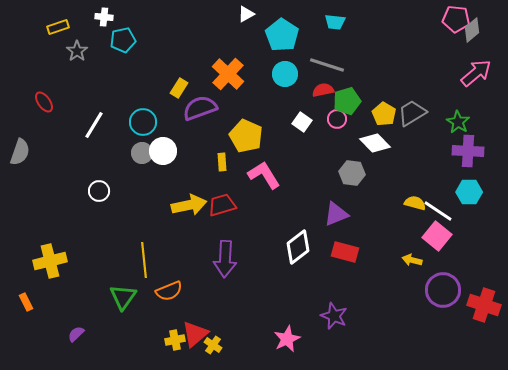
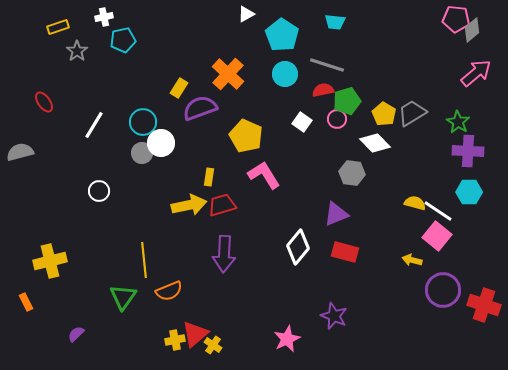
white cross at (104, 17): rotated 18 degrees counterclockwise
white circle at (163, 151): moved 2 px left, 8 px up
gray semicircle at (20, 152): rotated 124 degrees counterclockwise
yellow rectangle at (222, 162): moved 13 px left, 15 px down; rotated 12 degrees clockwise
white diamond at (298, 247): rotated 12 degrees counterclockwise
purple arrow at (225, 259): moved 1 px left, 5 px up
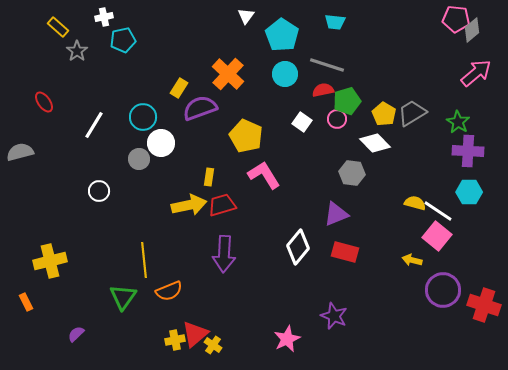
white triangle at (246, 14): moved 2 px down; rotated 24 degrees counterclockwise
yellow rectangle at (58, 27): rotated 60 degrees clockwise
cyan circle at (143, 122): moved 5 px up
gray circle at (142, 153): moved 3 px left, 6 px down
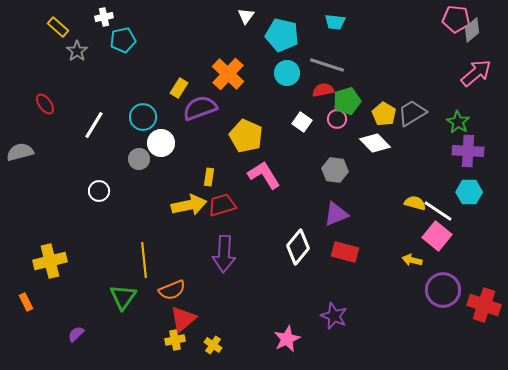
cyan pentagon at (282, 35): rotated 20 degrees counterclockwise
cyan circle at (285, 74): moved 2 px right, 1 px up
red ellipse at (44, 102): moved 1 px right, 2 px down
gray hexagon at (352, 173): moved 17 px left, 3 px up
orange semicircle at (169, 291): moved 3 px right, 1 px up
red triangle at (195, 334): moved 12 px left, 15 px up
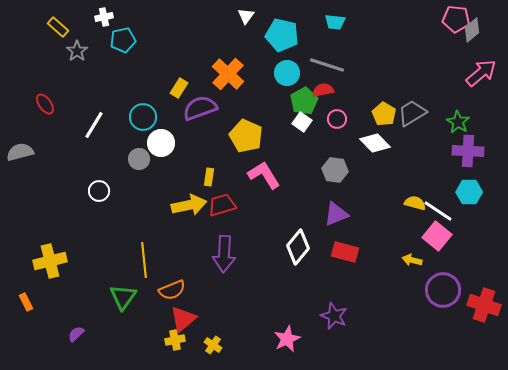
pink arrow at (476, 73): moved 5 px right
green pentagon at (347, 101): moved 43 px left; rotated 12 degrees counterclockwise
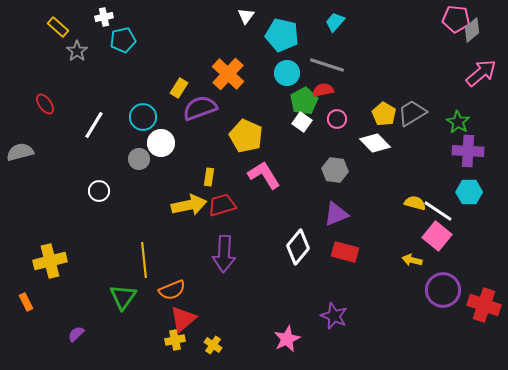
cyan trapezoid at (335, 22): rotated 125 degrees clockwise
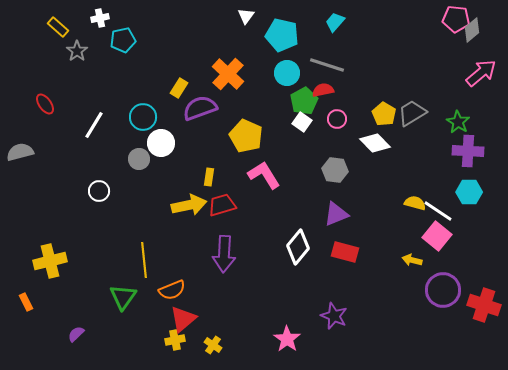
white cross at (104, 17): moved 4 px left, 1 px down
pink star at (287, 339): rotated 12 degrees counterclockwise
